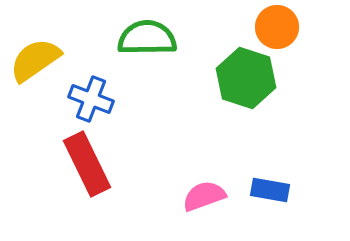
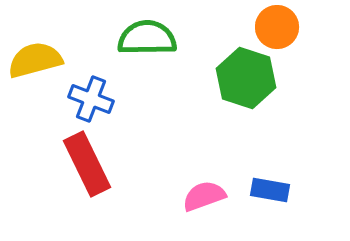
yellow semicircle: rotated 20 degrees clockwise
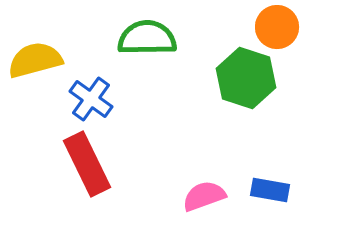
blue cross: rotated 15 degrees clockwise
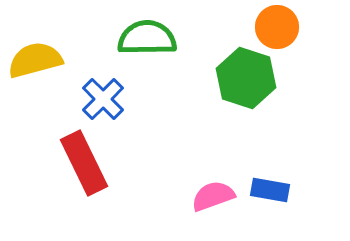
blue cross: moved 12 px right; rotated 9 degrees clockwise
red rectangle: moved 3 px left, 1 px up
pink semicircle: moved 9 px right
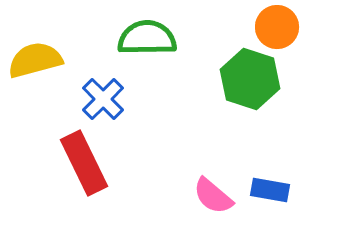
green hexagon: moved 4 px right, 1 px down
pink semicircle: rotated 120 degrees counterclockwise
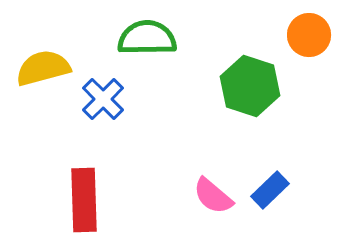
orange circle: moved 32 px right, 8 px down
yellow semicircle: moved 8 px right, 8 px down
green hexagon: moved 7 px down
red rectangle: moved 37 px down; rotated 24 degrees clockwise
blue rectangle: rotated 54 degrees counterclockwise
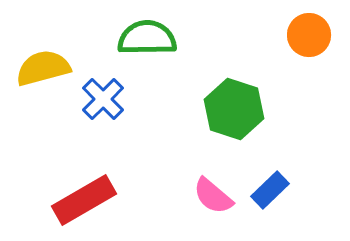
green hexagon: moved 16 px left, 23 px down
red rectangle: rotated 62 degrees clockwise
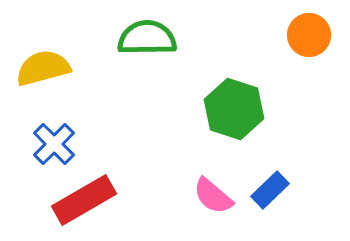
blue cross: moved 49 px left, 45 px down
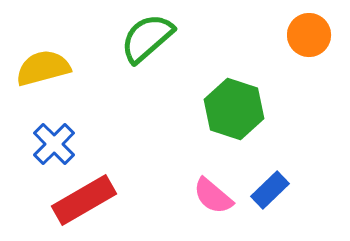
green semicircle: rotated 40 degrees counterclockwise
